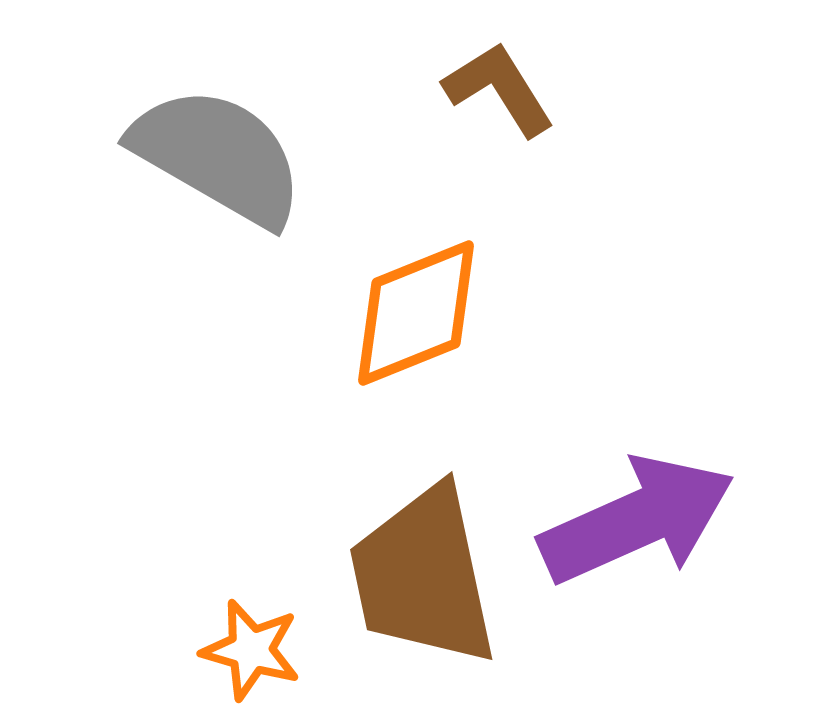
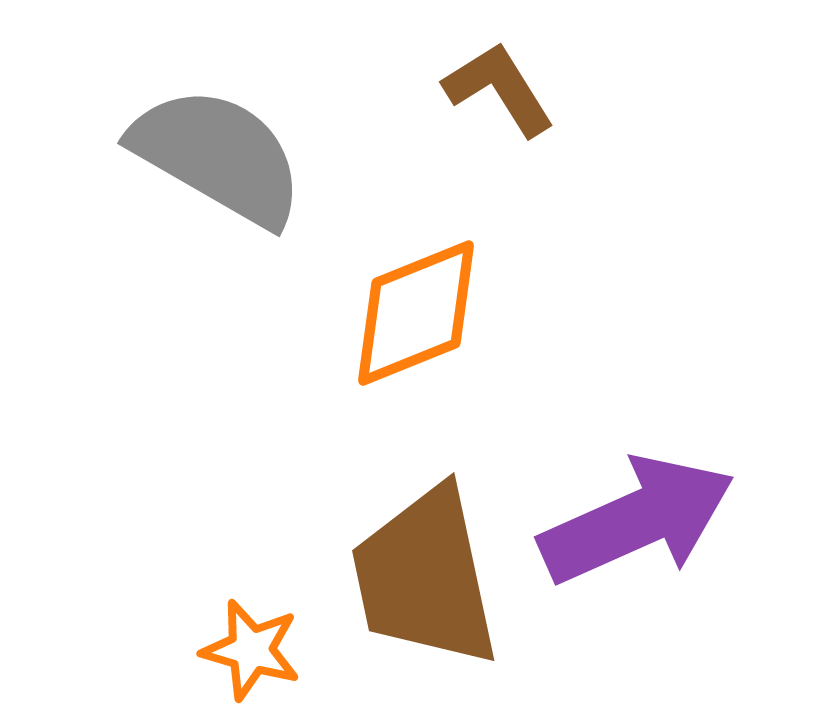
brown trapezoid: moved 2 px right, 1 px down
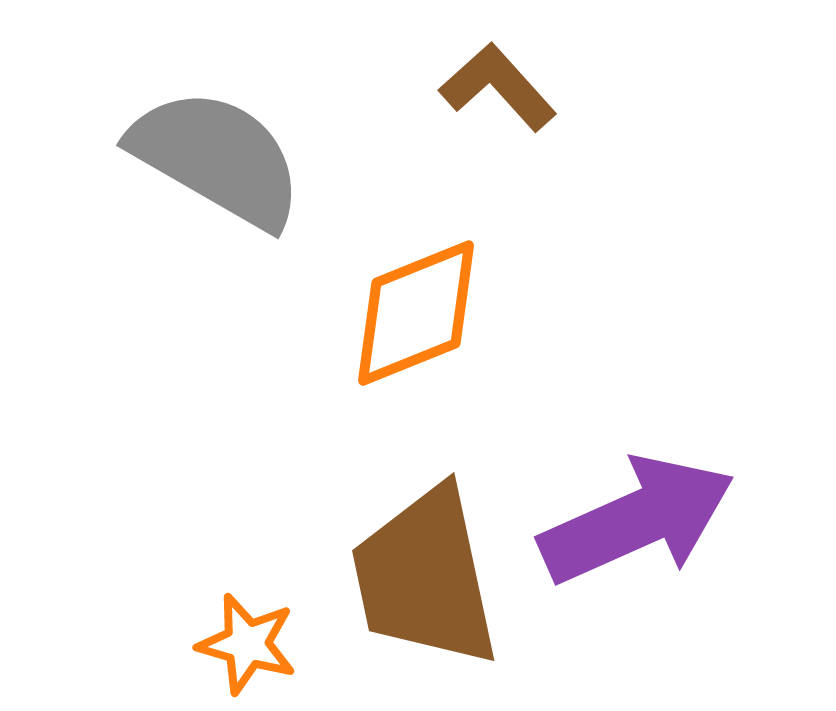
brown L-shape: moved 1 px left, 2 px up; rotated 10 degrees counterclockwise
gray semicircle: moved 1 px left, 2 px down
orange star: moved 4 px left, 6 px up
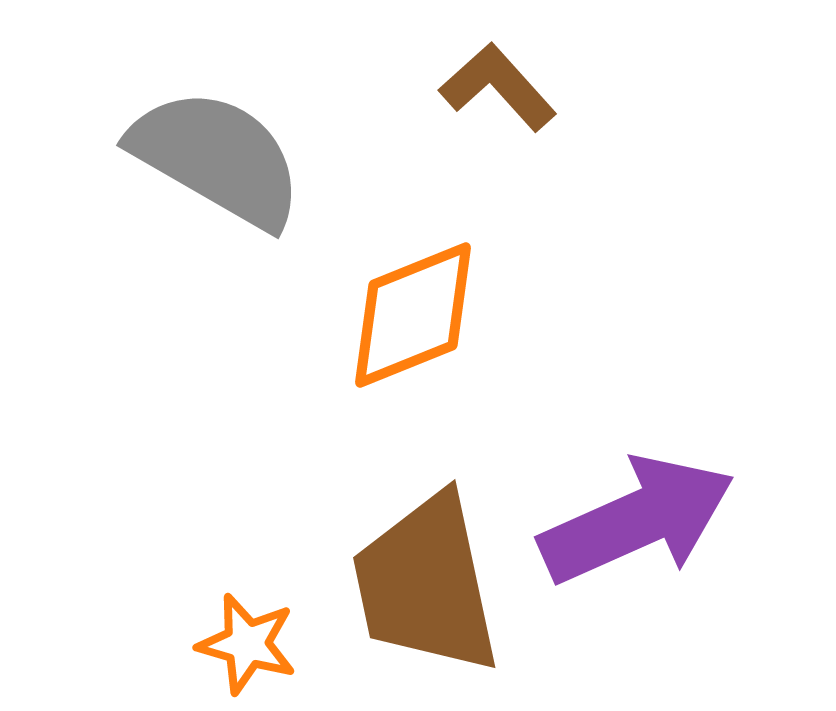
orange diamond: moved 3 px left, 2 px down
brown trapezoid: moved 1 px right, 7 px down
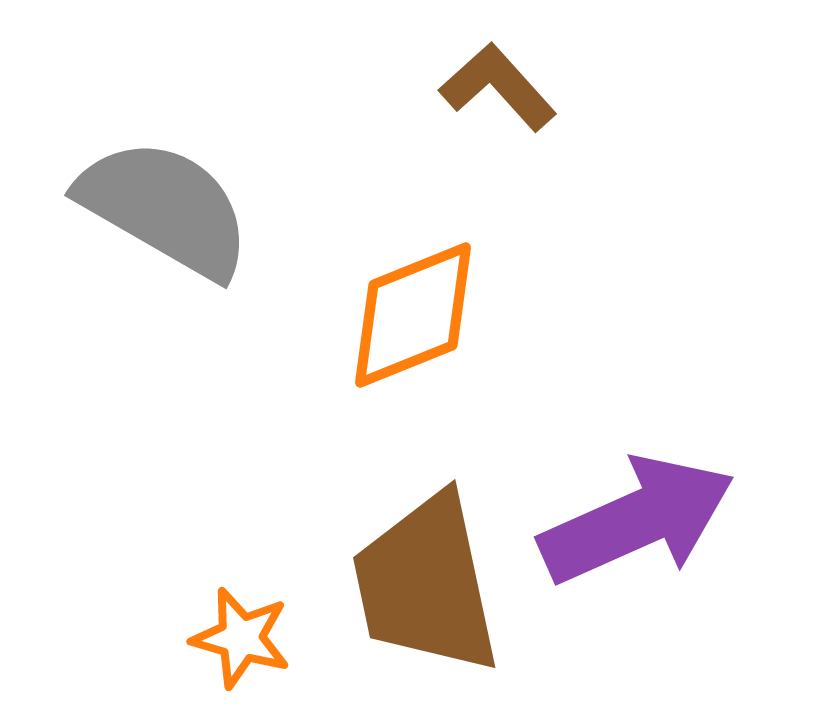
gray semicircle: moved 52 px left, 50 px down
orange star: moved 6 px left, 6 px up
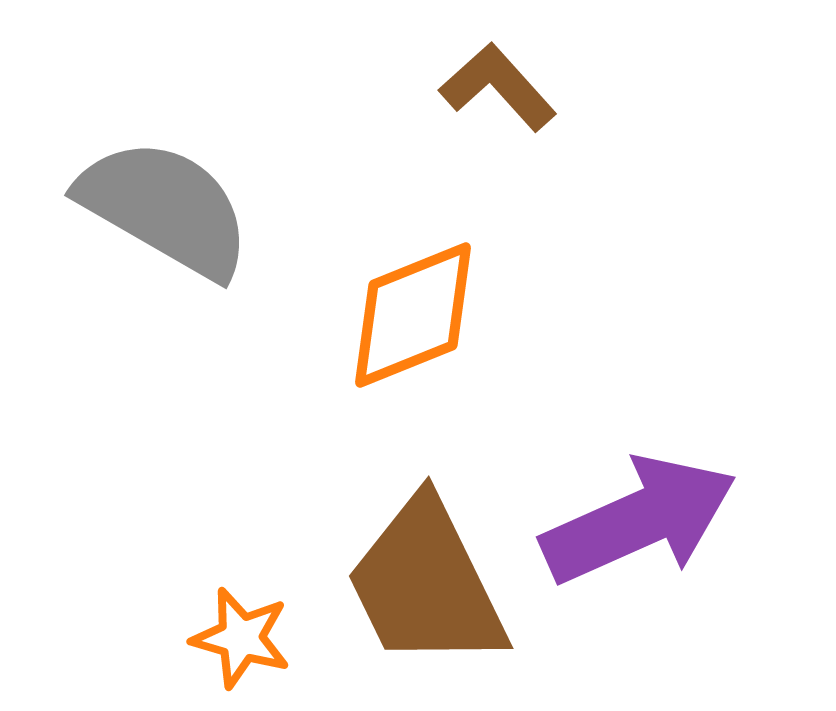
purple arrow: moved 2 px right
brown trapezoid: rotated 14 degrees counterclockwise
